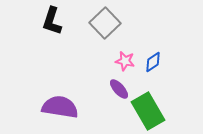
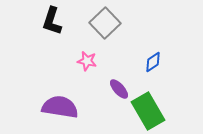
pink star: moved 38 px left
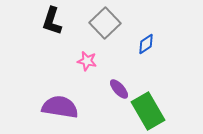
blue diamond: moved 7 px left, 18 px up
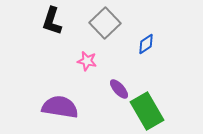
green rectangle: moved 1 px left
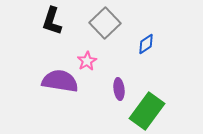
pink star: rotated 30 degrees clockwise
purple ellipse: rotated 35 degrees clockwise
purple semicircle: moved 26 px up
green rectangle: rotated 66 degrees clockwise
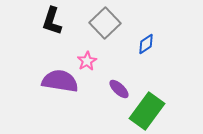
purple ellipse: rotated 40 degrees counterclockwise
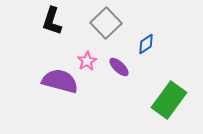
gray square: moved 1 px right
purple semicircle: rotated 6 degrees clockwise
purple ellipse: moved 22 px up
green rectangle: moved 22 px right, 11 px up
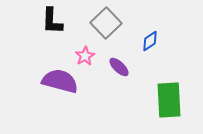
black L-shape: rotated 16 degrees counterclockwise
blue diamond: moved 4 px right, 3 px up
pink star: moved 2 px left, 5 px up
green rectangle: rotated 39 degrees counterclockwise
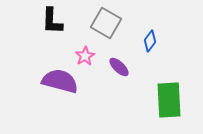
gray square: rotated 16 degrees counterclockwise
blue diamond: rotated 20 degrees counterclockwise
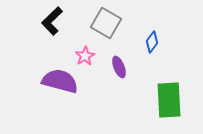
black L-shape: rotated 44 degrees clockwise
blue diamond: moved 2 px right, 1 px down
purple ellipse: rotated 25 degrees clockwise
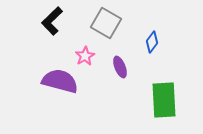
purple ellipse: moved 1 px right
green rectangle: moved 5 px left
